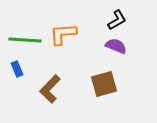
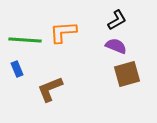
orange L-shape: moved 2 px up
brown square: moved 23 px right, 10 px up
brown L-shape: rotated 24 degrees clockwise
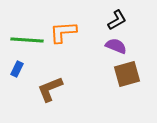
green line: moved 2 px right
blue rectangle: rotated 49 degrees clockwise
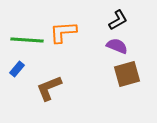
black L-shape: moved 1 px right
purple semicircle: moved 1 px right
blue rectangle: rotated 14 degrees clockwise
brown L-shape: moved 1 px left, 1 px up
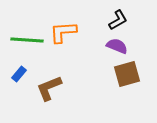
blue rectangle: moved 2 px right, 5 px down
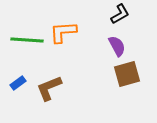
black L-shape: moved 2 px right, 6 px up
purple semicircle: rotated 40 degrees clockwise
blue rectangle: moved 1 px left, 9 px down; rotated 14 degrees clockwise
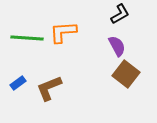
green line: moved 2 px up
brown square: moved 1 px left; rotated 36 degrees counterclockwise
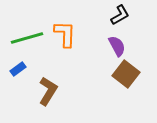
black L-shape: moved 1 px down
orange L-shape: moved 2 px right, 2 px down; rotated 96 degrees clockwise
green line: rotated 20 degrees counterclockwise
blue rectangle: moved 14 px up
brown L-shape: moved 1 px left, 3 px down; rotated 144 degrees clockwise
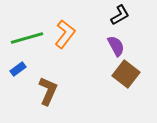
orange L-shape: rotated 36 degrees clockwise
purple semicircle: moved 1 px left
brown L-shape: rotated 8 degrees counterclockwise
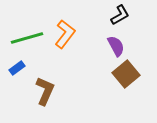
blue rectangle: moved 1 px left, 1 px up
brown square: rotated 12 degrees clockwise
brown L-shape: moved 3 px left
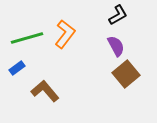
black L-shape: moved 2 px left
brown L-shape: rotated 64 degrees counterclockwise
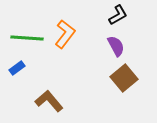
green line: rotated 20 degrees clockwise
brown square: moved 2 px left, 4 px down
brown L-shape: moved 4 px right, 10 px down
